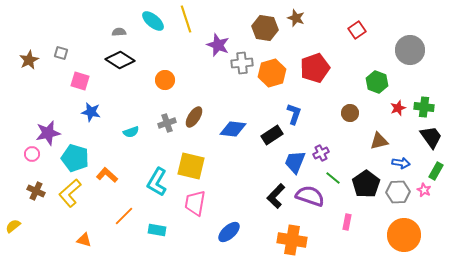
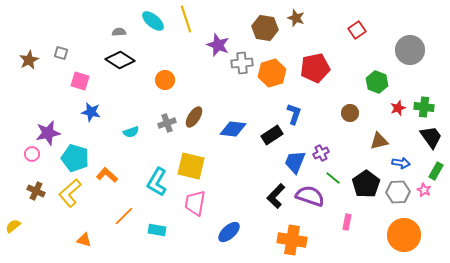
red pentagon at (315, 68): rotated 8 degrees clockwise
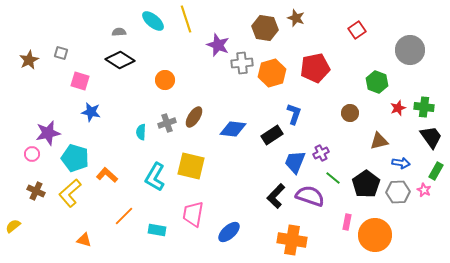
cyan semicircle at (131, 132): moved 10 px right; rotated 112 degrees clockwise
cyan L-shape at (157, 182): moved 2 px left, 5 px up
pink trapezoid at (195, 203): moved 2 px left, 11 px down
orange circle at (404, 235): moved 29 px left
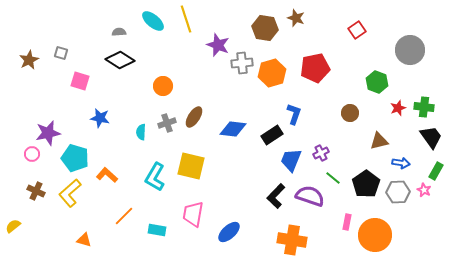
orange circle at (165, 80): moved 2 px left, 6 px down
blue star at (91, 112): moved 9 px right, 6 px down
blue trapezoid at (295, 162): moved 4 px left, 2 px up
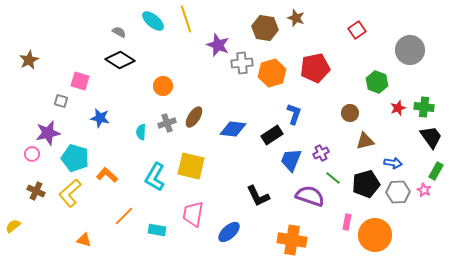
gray semicircle at (119, 32): rotated 32 degrees clockwise
gray square at (61, 53): moved 48 px down
brown triangle at (379, 141): moved 14 px left
blue arrow at (401, 163): moved 8 px left
black pentagon at (366, 184): rotated 20 degrees clockwise
black L-shape at (276, 196): moved 18 px left; rotated 70 degrees counterclockwise
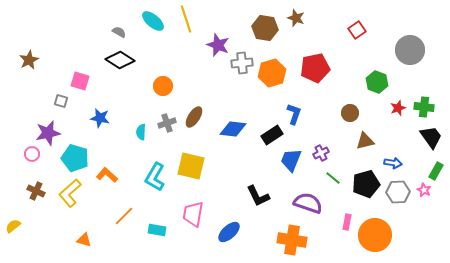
purple semicircle at (310, 196): moved 2 px left, 7 px down
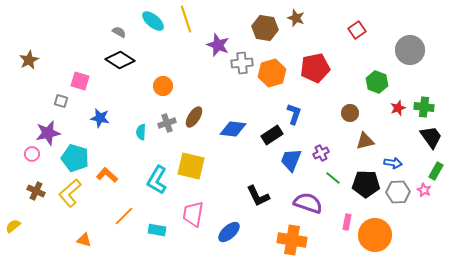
cyan L-shape at (155, 177): moved 2 px right, 3 px down
black pentagon at (366, 184): rotated 16 degrees clockwise
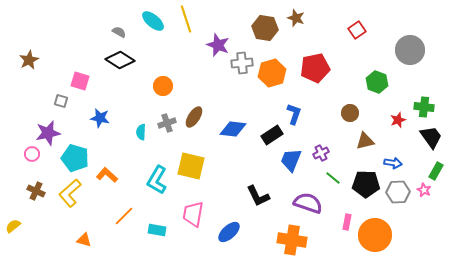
red star at (398, 108): moved 12 px down
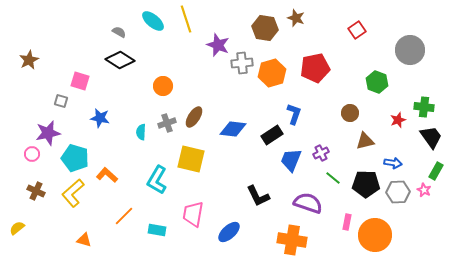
yellow square at (191, 166): moved 7 px up
yellow L-shape at (70, 193): moved 3 px right
yellow semicircle at (13, 226): moved 4 px right, 2 px down
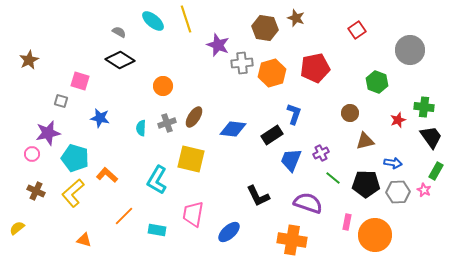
cyan semicircle at (141, 132): moved 4 px up
